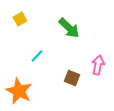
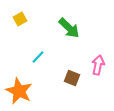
cyan line: moved 1 px right, 1 px down
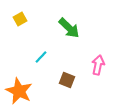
cyan line: moved 3 px right
brown square: moved 5 px left, 2 px down
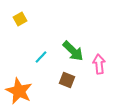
green arrow: moved 4 px right, 23 px down
pink arrow: moved 1 px right, 1 px up; rotated 18 degrees counterclockwise
